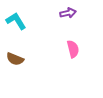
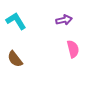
purple arrow: moved 4 px left, 7 px down
brown semicircle: rotated 30 degrees clockwise
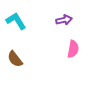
pink semicircle: rotated 24 degrees clockwise
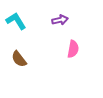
purple arrow: moved 4 px left
brown semicircle: moved 4 px right
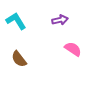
pink semicircle: rotated 66 degrees counterclockwise
